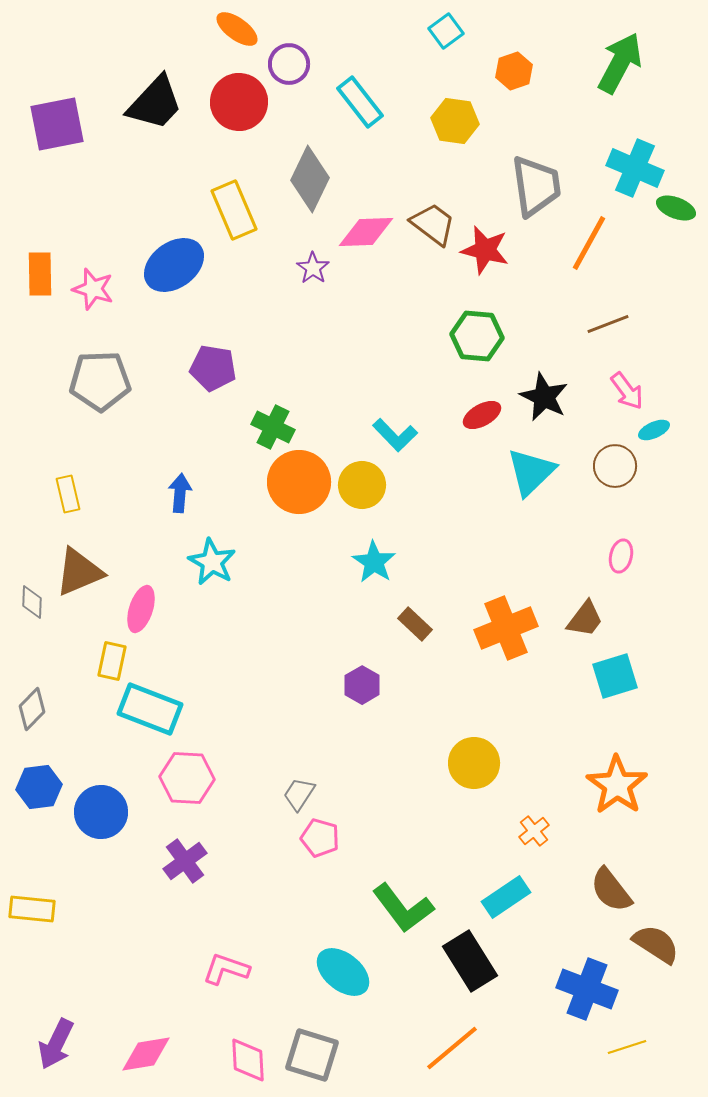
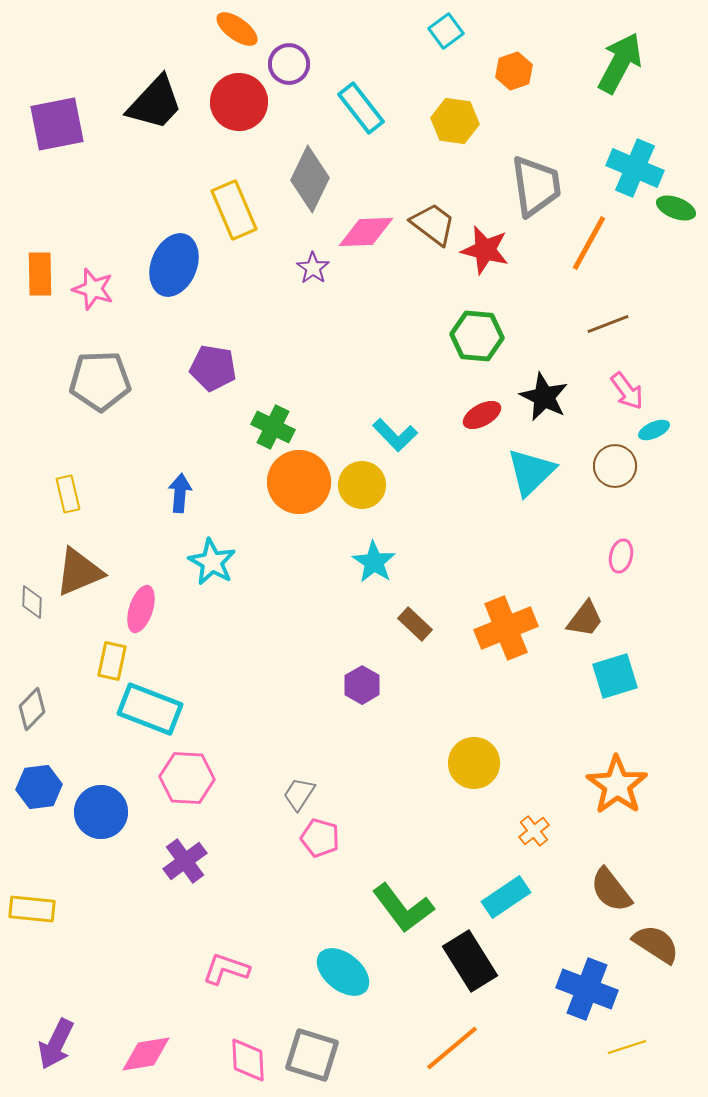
cyan rectangle at (360, 102): moved 1 px right, 6 px down
blue ellipse at (174, 265): rotated 32 degrees counterclockwise
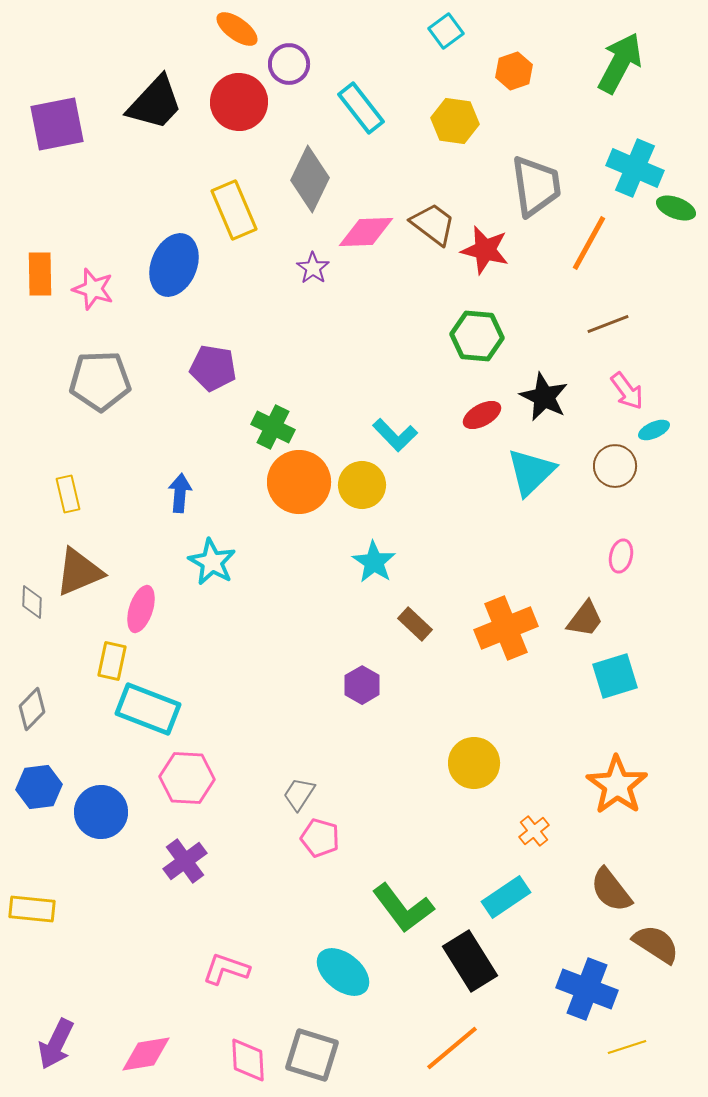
cyan rectangle at (150, 709): moved 2 px left
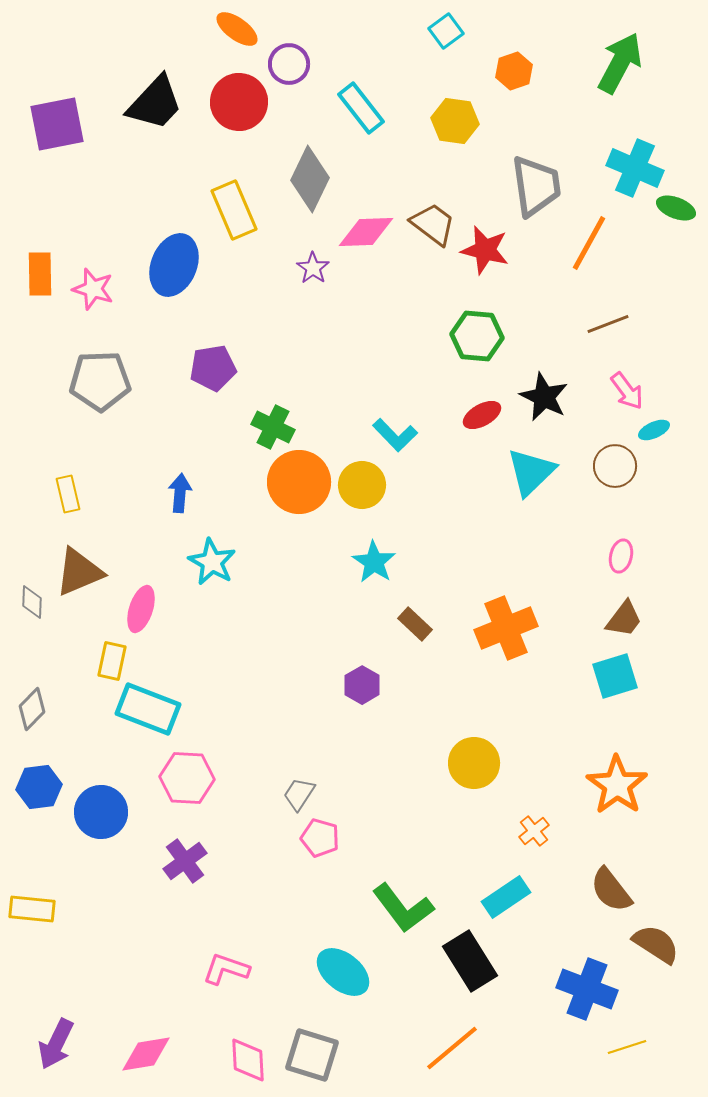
purple pentagon at (213, 368): rotated 18 degrees counterclockwise
brown trapezoid at (585, 619): moved 39 px right
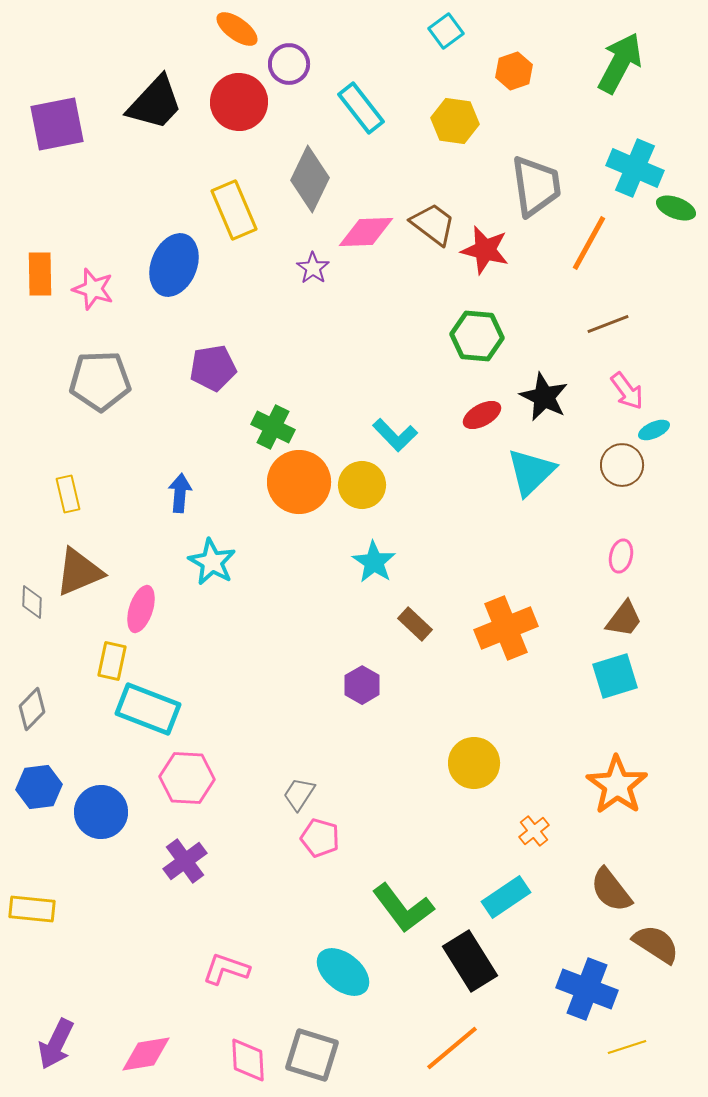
brown circle at (615, 466): moved 7 px right, 1 px up
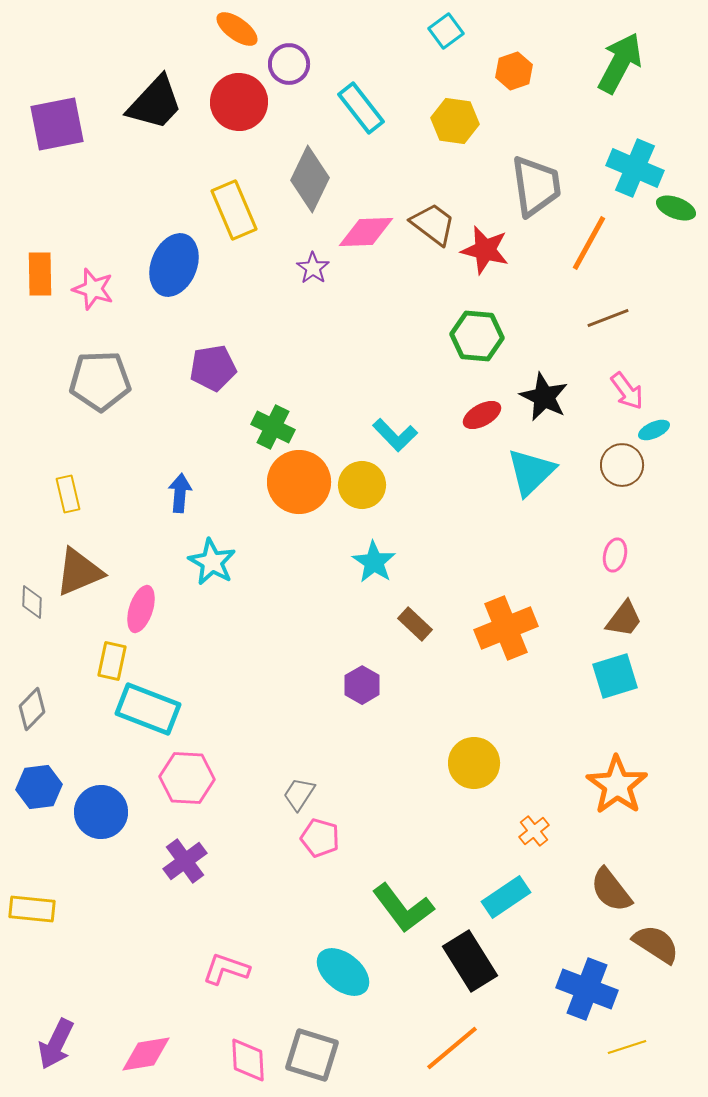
brown line at (608, 324): moved 6 px up
pink ellipse at (621, 556): moved 6 px left, 1 px up
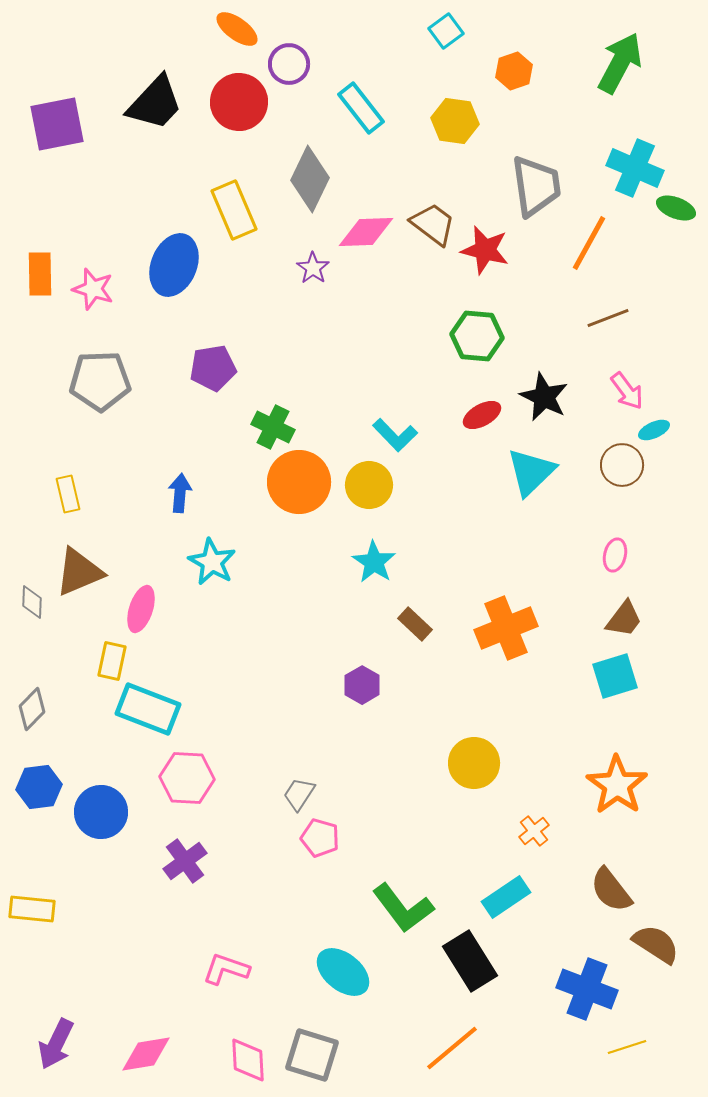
yellow circle at (362, 485): moved 7 px right
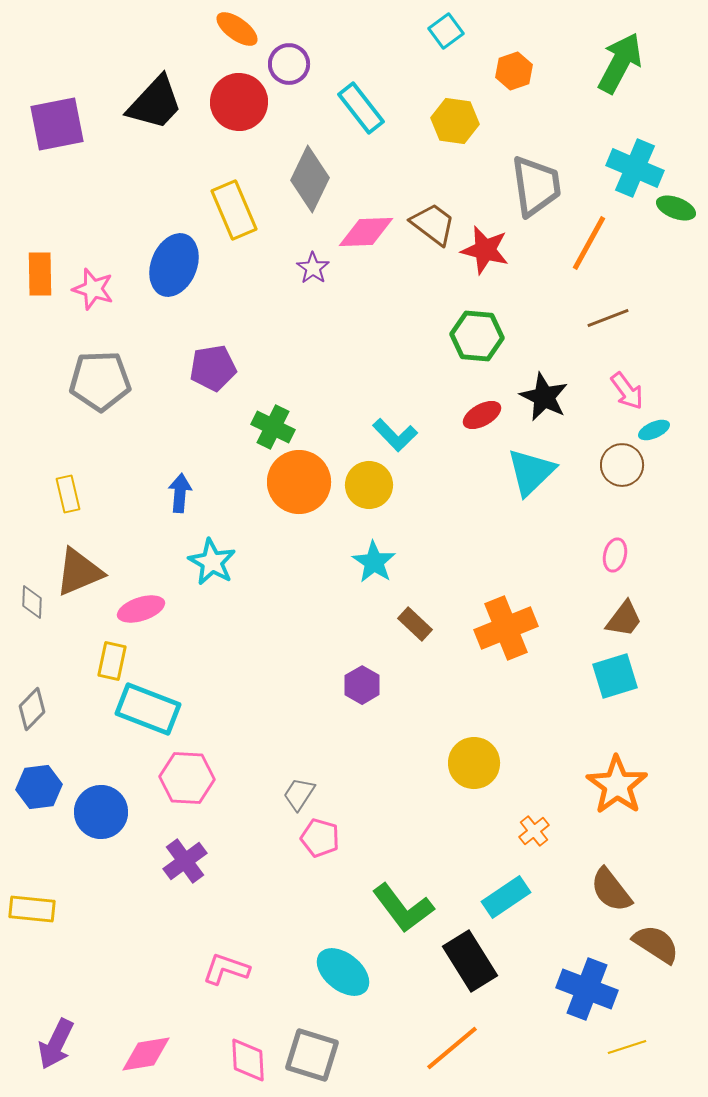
pink ellipse at (141, 609): rotated 54 degrees clockwise
